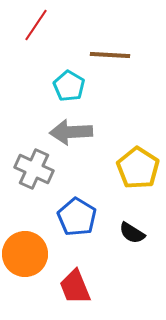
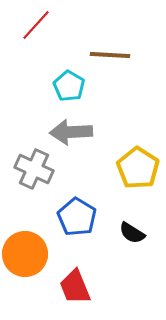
red line: rotated 8 degrees clockwise
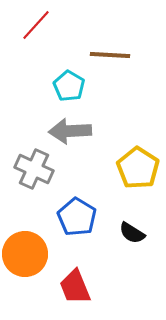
gray arrow: moved 1 px left, 1 px up
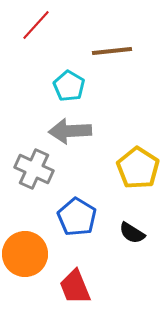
brown line: moved 2 px right, 4 px up; rotated 9 degrees counterclockwise
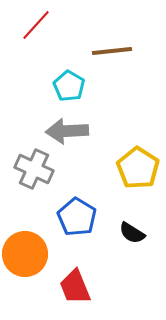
gray arrow: moved 3 px left
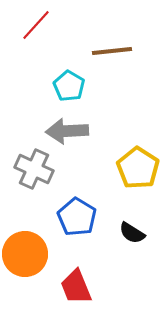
red trapezoid: moved 1 px right
